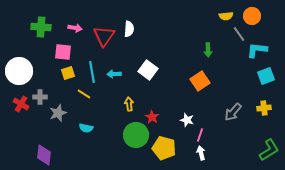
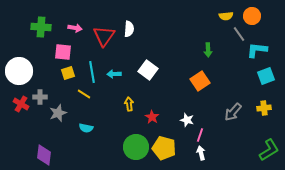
green circle: moved 12 px down
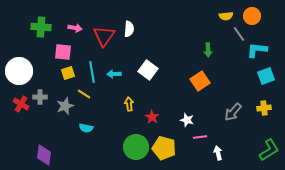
gray star: moved 7 px right, 7 px up
pink line: moved 2 px down; rotated 64 degrees clockwise
white arrow: moved 17 px right
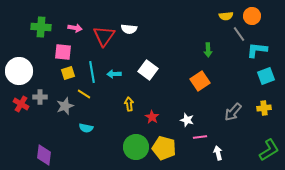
white semicircle: rotated 91 degrees clockwise
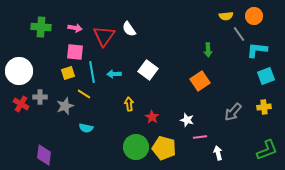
orange circle: moved 2 px right
white semicircle: rotated 49 degrees clockwise
pink square: moved 12 px right
yellow cross: moved 1 px up
green L-shape: moved 2 px left; rotated 10 degrees clockwise
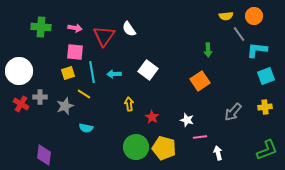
yellow cross: moved 1 px right
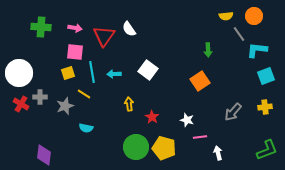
white circle: moved 2 px down
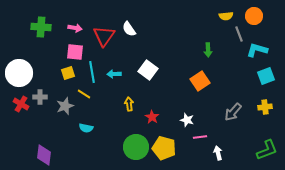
gray line: rotated 14 degrees clockwise
cyan L-shape: rotated 10 degrees clockwise
